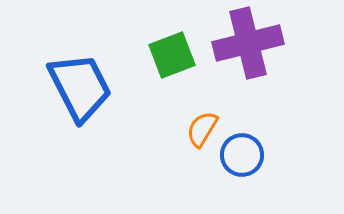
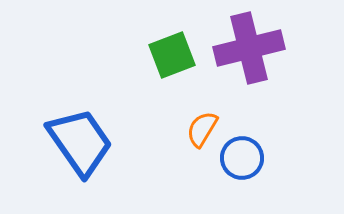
purple cross: moved 1 px right, 5 px down
blue trapezoid: moved 55 px down; rotated 8 degrees counterclockwise
blue circle: moved 3 px down
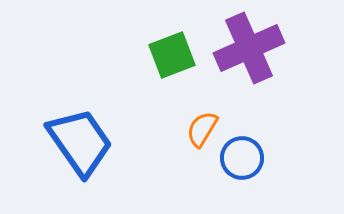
purple cross: rotated 10 degrees counterclockwise
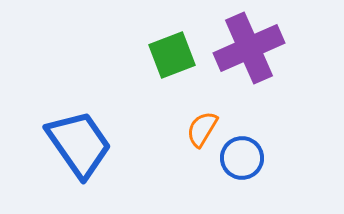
blue trapezoid: moved 1 px left, 2 px down
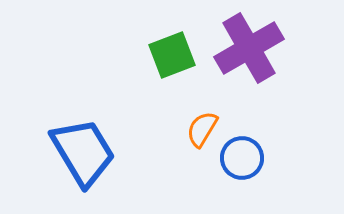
purple cross: rotated 6 degrees counterclockwise
blue trapezoid: moved 4 px right, 8 px down; rotated 4 degrees clockwise
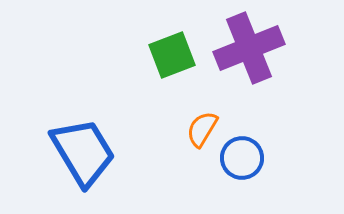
purple cross: rotated 8 degrees clockwise
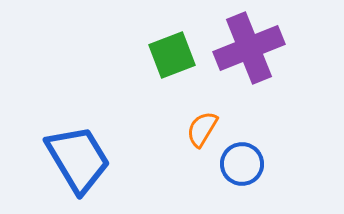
blue trapezoid: moved 5 px left, 7 px down
blue circle: moved 6 px down
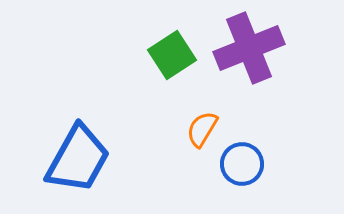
green square: rotated 12 degrees counterclockwise
blue trapezoid: rotated 60 degrees clockwise
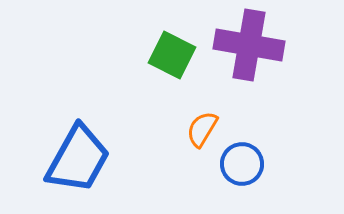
purple cross: moved 3 px up; rotated 32 degrees clockwise
green square: rotated 30 degrees counterclockwise
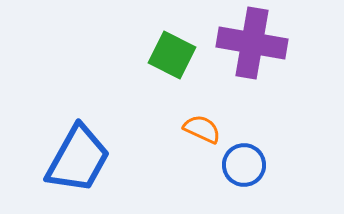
purple cross: moved 3 px right, 2 px up
orange semicircle: rotated 84 degrees clockwise
blue circle: moved 2 px right, 1 px down
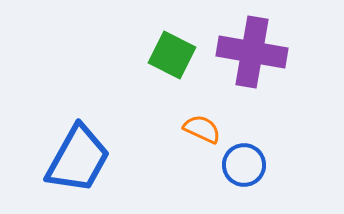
purple cross: moved 9 px down
